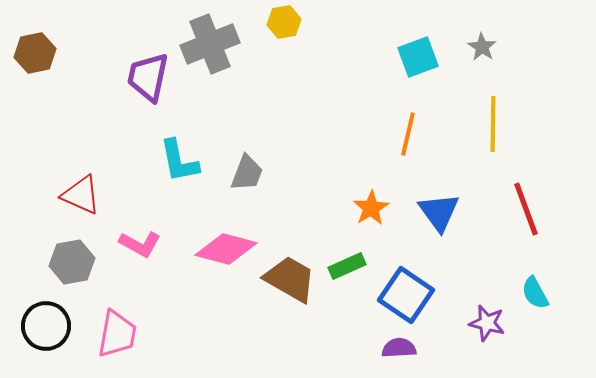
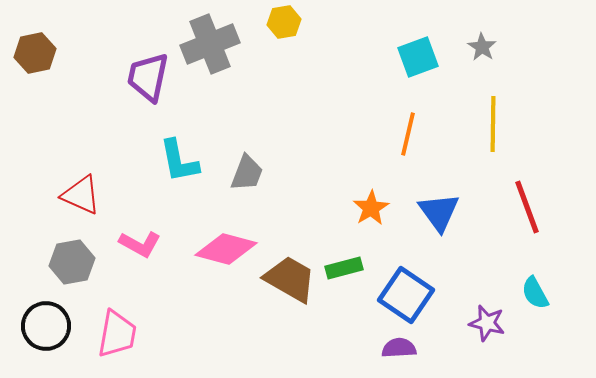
red line: moved 1 px right, 2 px up
green rectangle: moved 3 px left, 2 px down; rotated 9 degrees clockwise
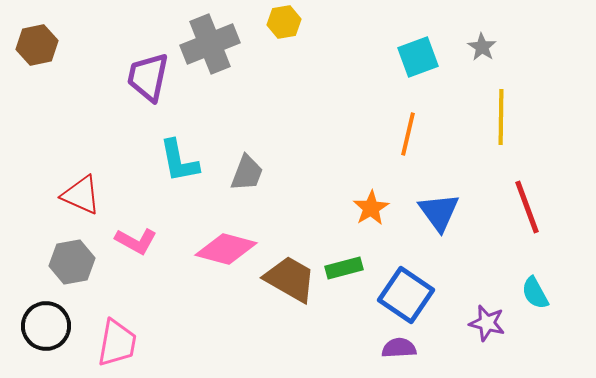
brown hexagon: moved 2 px right, 8 px up
yellow line: moved 8 px right, 7 px up
pink L-shape: moved 4 px left, 3 px up
pink trapezoid: moved 9 px down
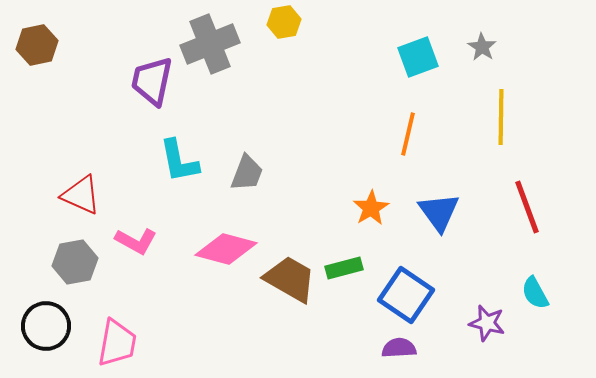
purple trapezoid: moved 4 px right, 4 px down
gray hexagon: moved 3 px right
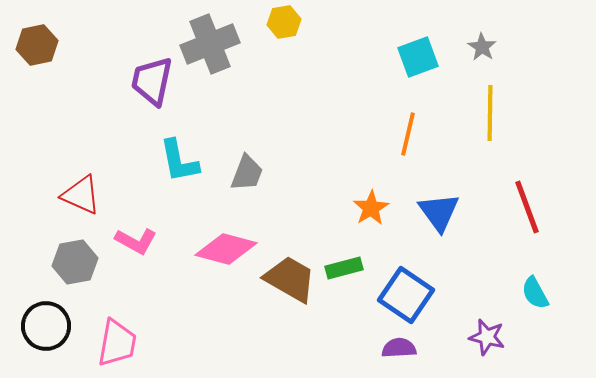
yellow line: moved 11 px left, 4 px up
purple star: moved 14 px down
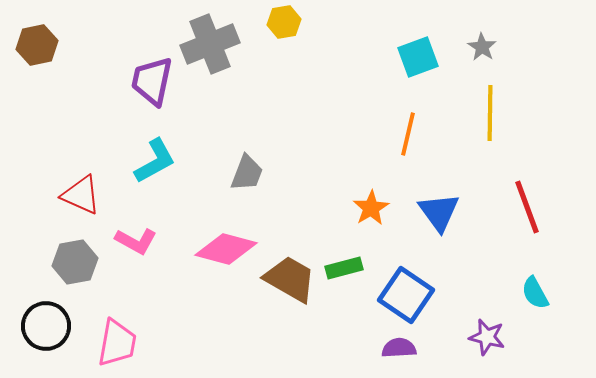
cyan L-shape: moved 24 px left; rotated 108 degrees counterclockwise
